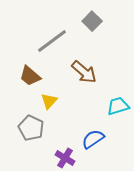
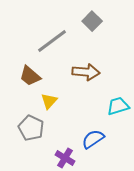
brown arrow: moved 2 px right; rotated 36 degrees counterclockwise
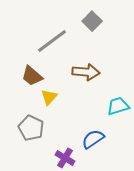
brown trapezoid: moved 2 px right
yellow triangle: moved 4 px up
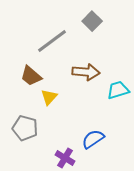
brown trapezoid: moved 1 px left
cyan trapezoid: moved 16 px up
gray pentagon: moved 6 px left; rotated 10 degrees counterclockwise
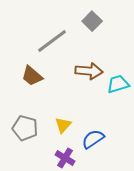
brown arrow: moved 3 px right, 1 px up
brown trapezoid: moved 1 px right
cyan trapezoid: moved 6 px up
yellow triangle: moved 14 px right, 28 px down
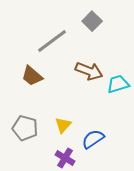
brown arrow: rotated 16 degrees clockwise
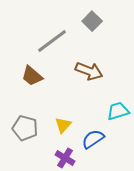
cyan trapezoid: moved 27 px down
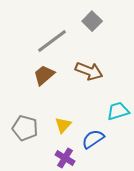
brown trapezoid: moved 12 px right, 1 px up; rotated 100 degrees clockwise
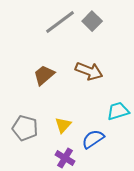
gray line: moved 8 px right, 19 px up
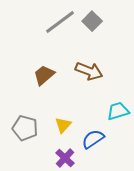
purple cross: rotated 12 degrees clockwise
